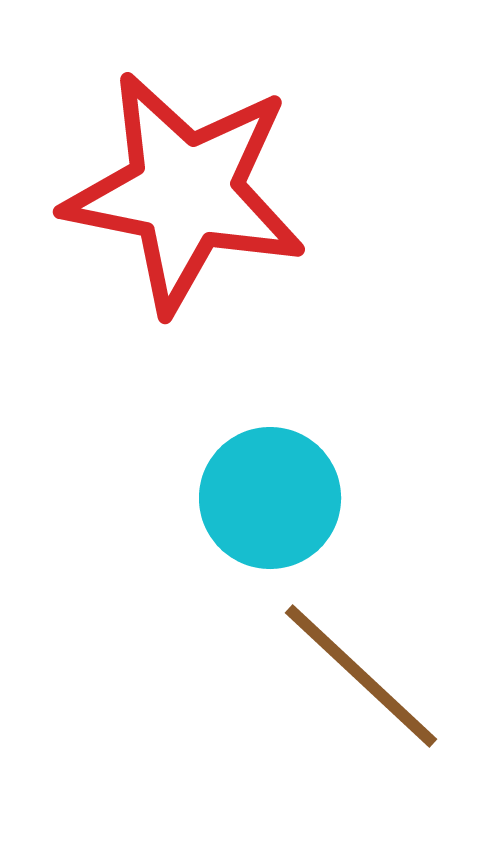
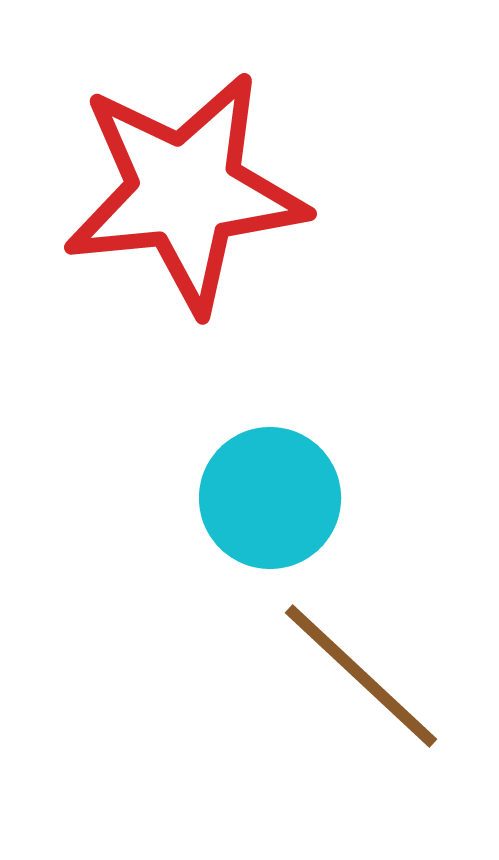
red star: rotated 17 degrees counterclockwise
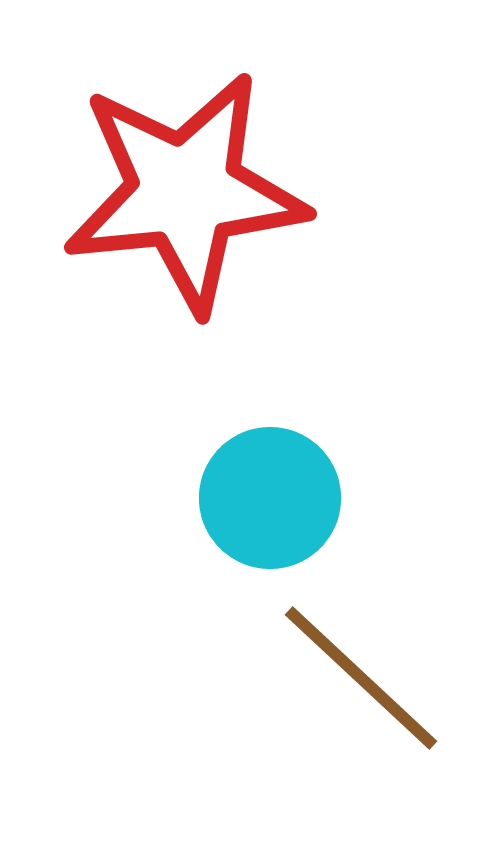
brown line: moved 2 px down
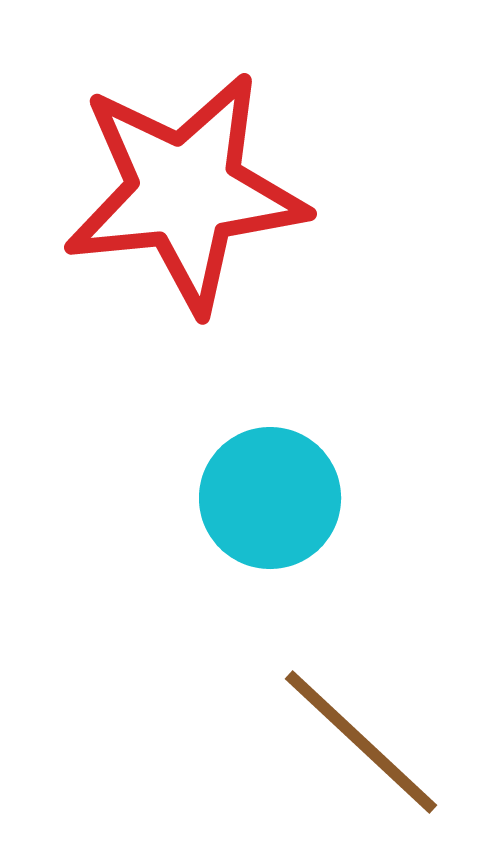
brown line: moved 64 px down
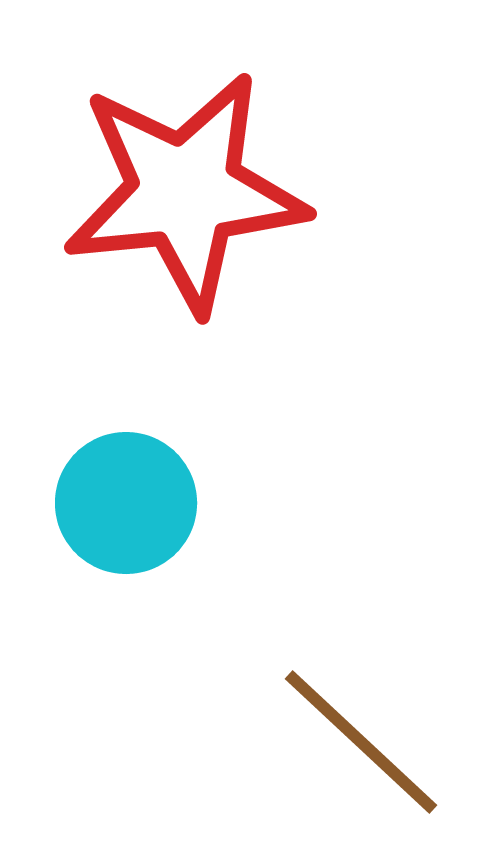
cyan circle: moved 144 px left, 5 px down
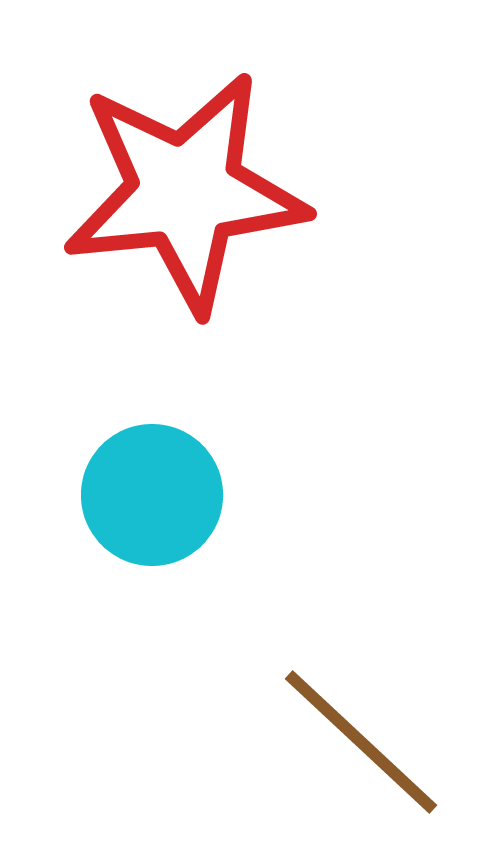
cyan circle: moved 26 px right, 8 px up
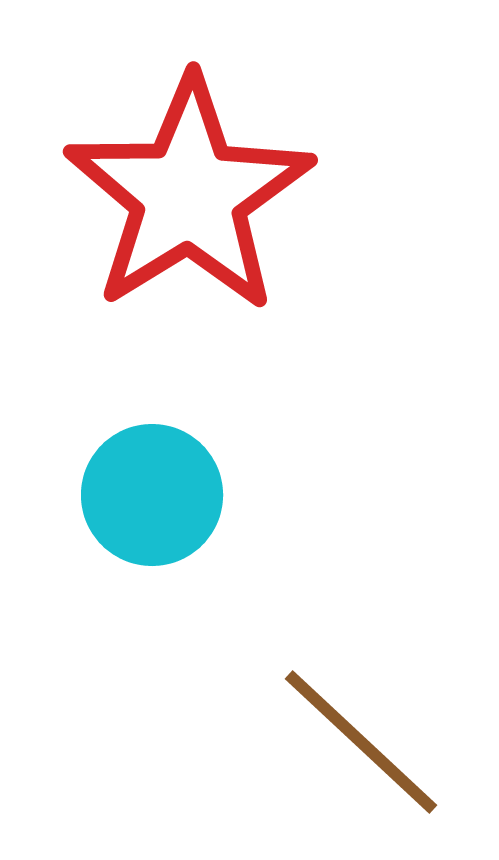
red star: moved 4 px right, 3 px down; rotated 26 degrees counterclockwise
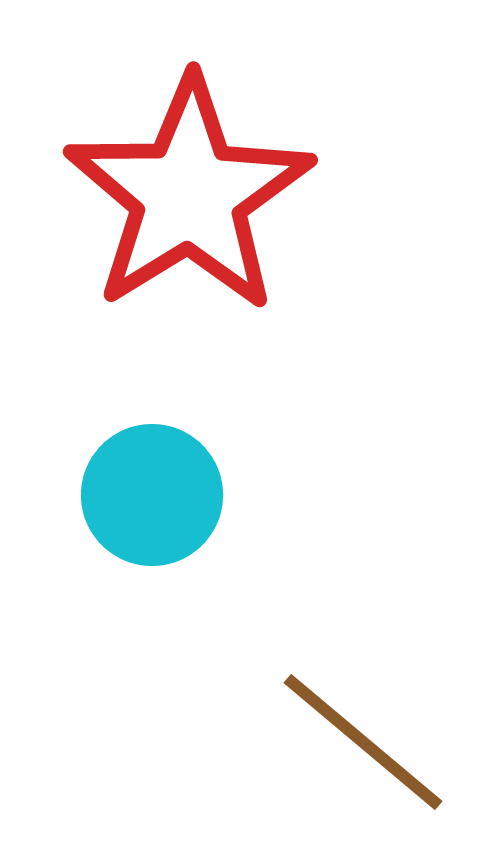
brown line: moved 2 px right; rotated 3 degrees counterclockwise
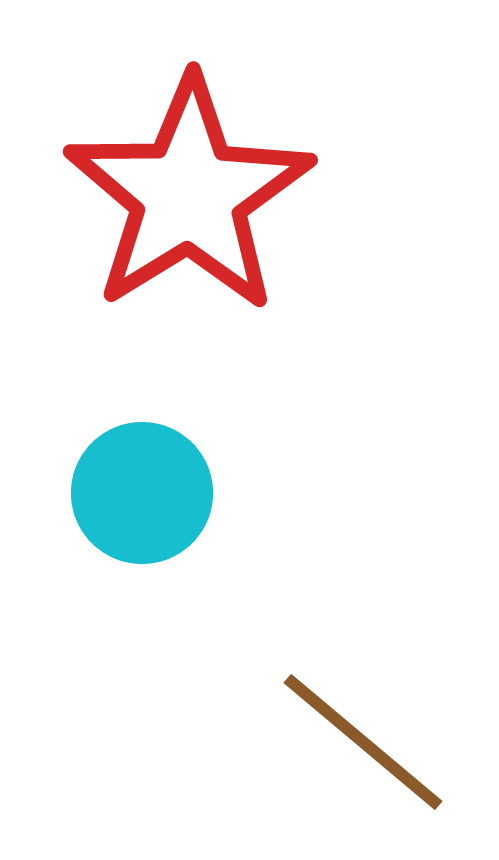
cyan circle: moved 10 px left, 2 px up
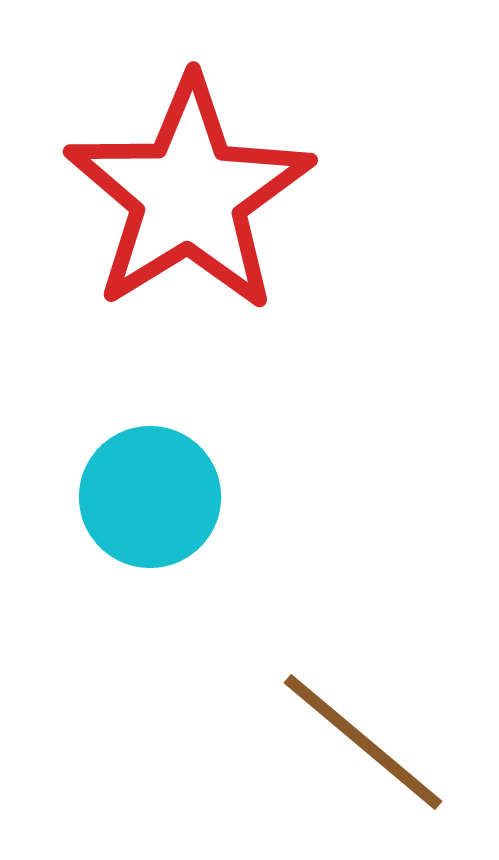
cyan circle: moved 8 px right, 4 px down
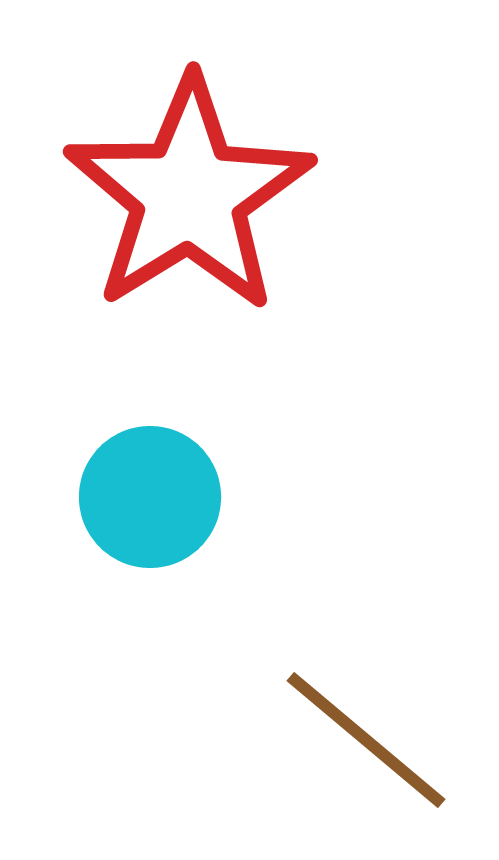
brown line: moved 3 px right, 2 px up
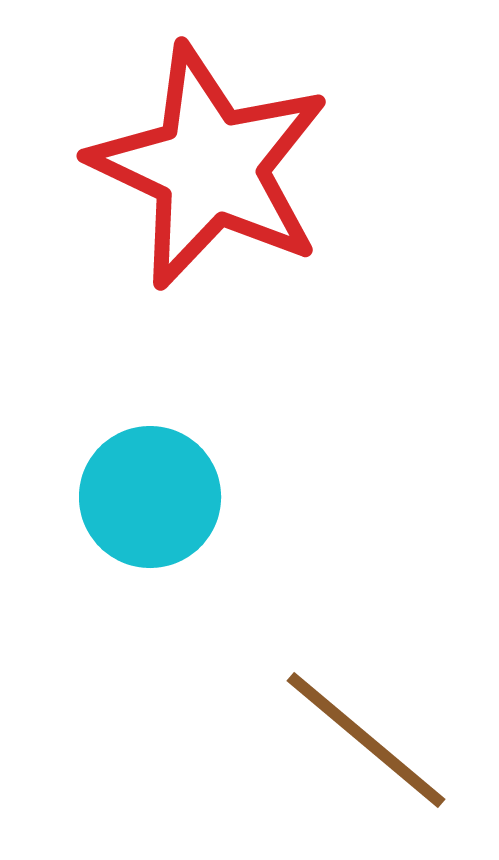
red star: moved 21 px right, 28 px up; rotated 15 degrees counterclockwise
